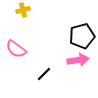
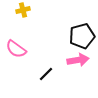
black line: moved 2 px right
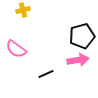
black line: rotated 21 degrees clockwise
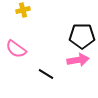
black pentagon: rotated 15 degrees clockwise
black line: rotated 56 degrees clockwise
